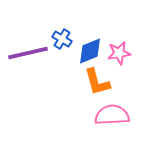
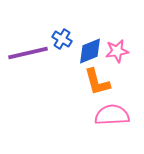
pink star: moved 2 px left, 2 px up
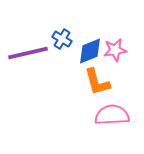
pink star: moved 2 px left, 1 px up
